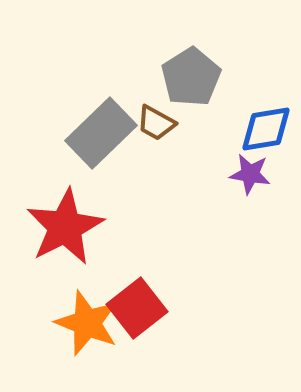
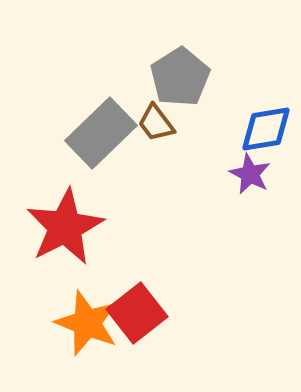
gray pentagon: moved 11 px left
brown trapezoid: rotated 24 degrees clockwise
purple star: rotated 18 degrees clockwise
red square: moved 5 px down
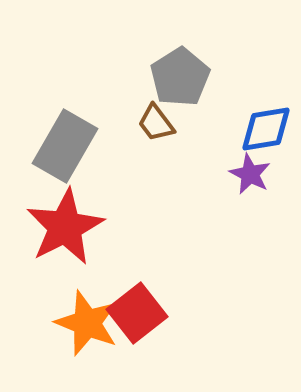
gray rectangle: moved 36 px left, 13 px down; rotated 16 degrees counterclockwise
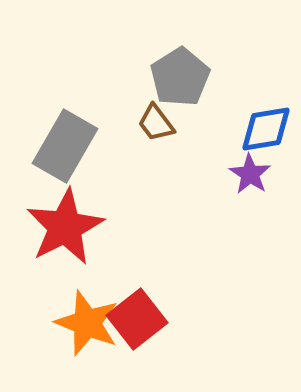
purple star: rotated 6 degrees clockwise
red square: moved 6 px down
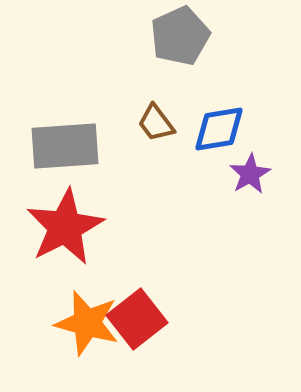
gray pentagon: moved 41 px up; rotated 8 degrees clockwise
blue diamond: moved 47 px left
gray rectangle: rotated 56 degrees clockwise
purple star: rotated 9 degrees clockwise
orange star: rotated 6 degrees counterclockwise
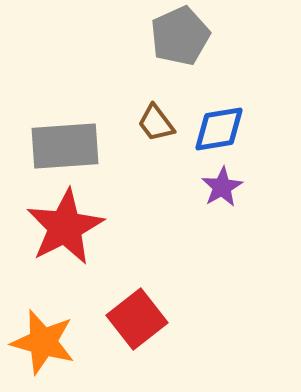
purple star: moved 28 px left, 13 px down
orange star: moved 44 px left, 19 px down
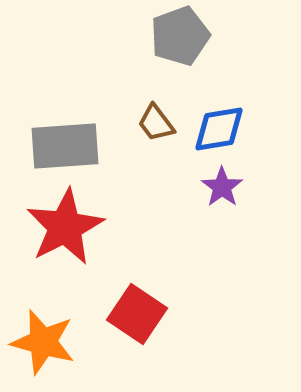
gray pentagon: rotated 4 degrees clockwise
purple star: rotated 6 degrees counterclockwise
red square: moved 5 px up; rotated 18 degrees counterclockwise
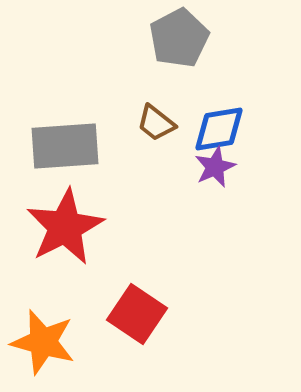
gray pentagon: moved 1 px left, 2 px down; rotated 8 degrees counterclockwise
brown trapezoid: rotated 15 degrees counterclockwise
purple star: moved 7 px left, 20 px up; rotated 12 degrees clockwise
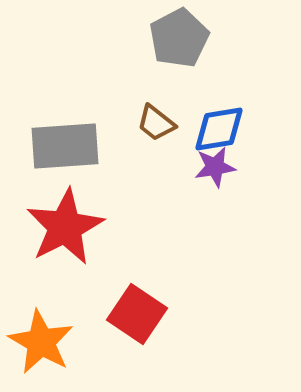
purple star: rotated 15 degrees clockwise
orange star: moved 2 px left; rotated 14 degrees clockwise
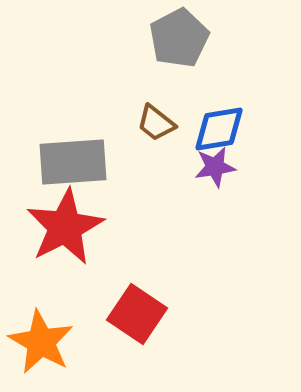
gray rectangle: moved 8 px right, 16 px down
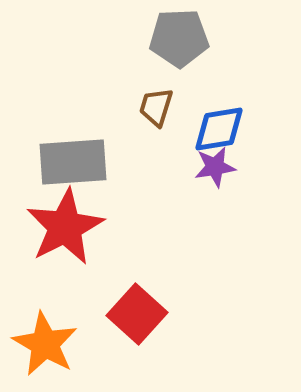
gray pentagon: rotated 26 degrees clockwise
brown trapezoid: moved 16 px up; rotated 69 degrees clockwise
red square: rotated 8 degrees clockwise
orange star: moved 4 px right, 2 px down
